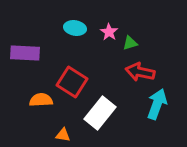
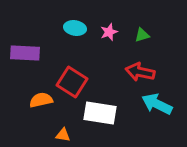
pink star: rotated 18 degrees clockwise
green triangle: moved 12 px right, 8 px up
orange semicircle: rotated 10 degrees counterclockwise
cyan arrow: rotated 84 degrees counterclockwise
white rectangle: rotated 60 degrees clockwise
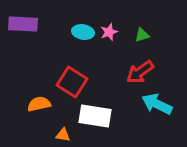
cyan ellipse: moved 8 px right, 4 px down
purple rectangle: moved 2 px left, 29 px up
red arrow: rotated 48 degrees counterclockwise
orange semicircle: moved 2 px left, 4 px down
white rectangle: moved 5 px left, 3 px down
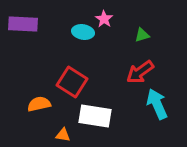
pink star: moved 5 px left, 13 px up; rotated 18 degrees counterclockwise
cyan arrow: rotated 40 degrees clockwise
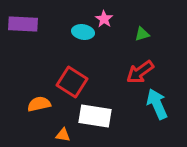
green triangle: moved 1 px up
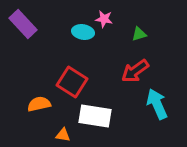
pink star: rotated 24 degrees counterclockwise
purple rectangle: rotated 44 degrees clockwise
green triangle: moved 3 px left
red arrow: moved 5 px left, 1 px up
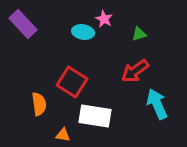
pink star: rotated 18 degrees clockwise
orange semicircle: rotated 95 degrees clockwise
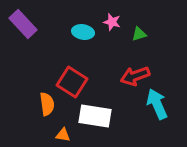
pink star: moved 8 px right, 3 px down; rotated 12 degrees counterclockwise
red arrow: moved 5 px down; rotated 16 degrees clockwise
orange semicircle: moved 8 px right
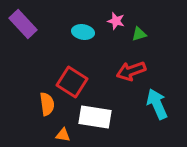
pink star: moved 4 px right, 1 px up
red arrow: moved 4 px left, 5 px up
white rectangle: moved 1 px down
